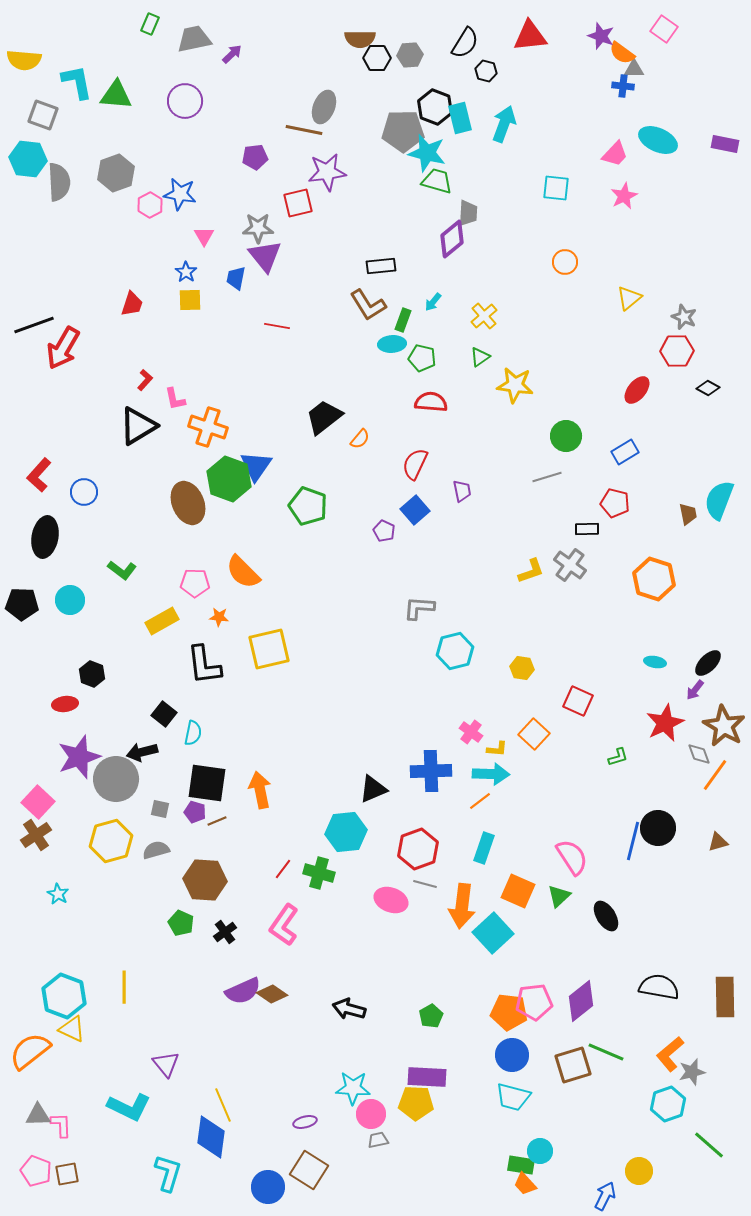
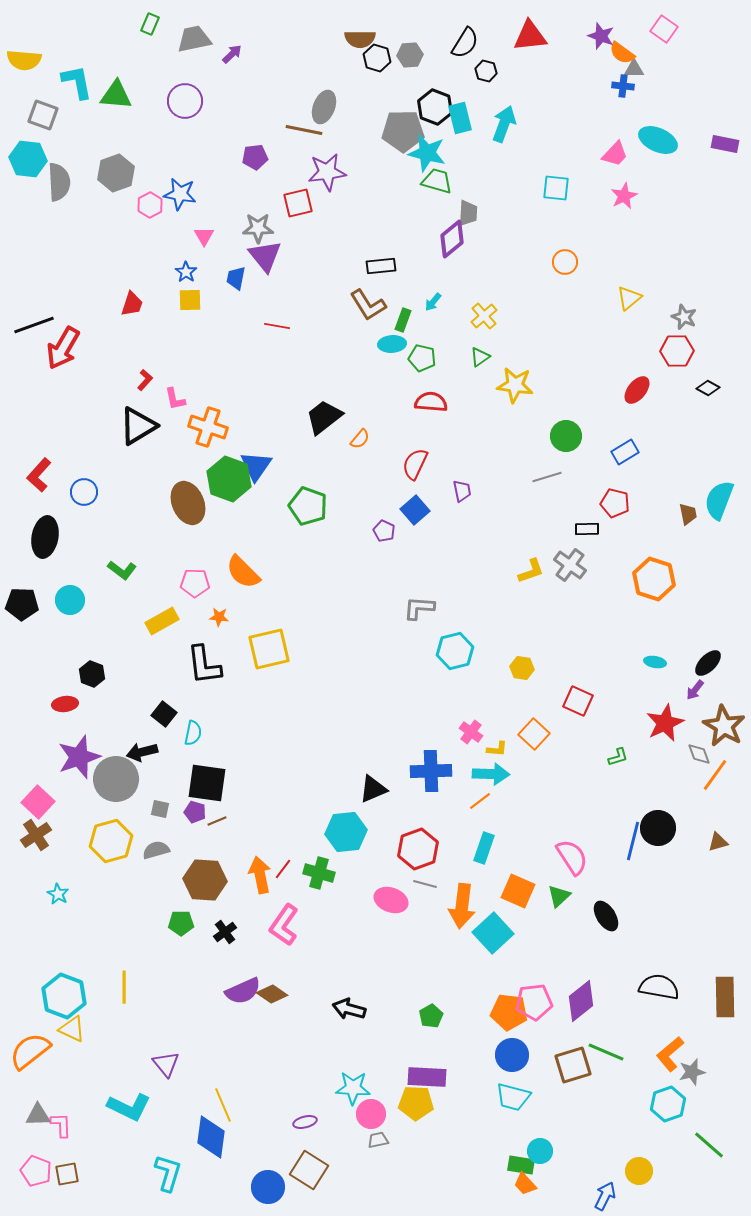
black hexagon at (377, 58): rotated 16 degrees clockwise
orange arrow at (260, 790): moved 85 px down
green pentagon at (181, 923): rotated 25 degrees counterclockwise
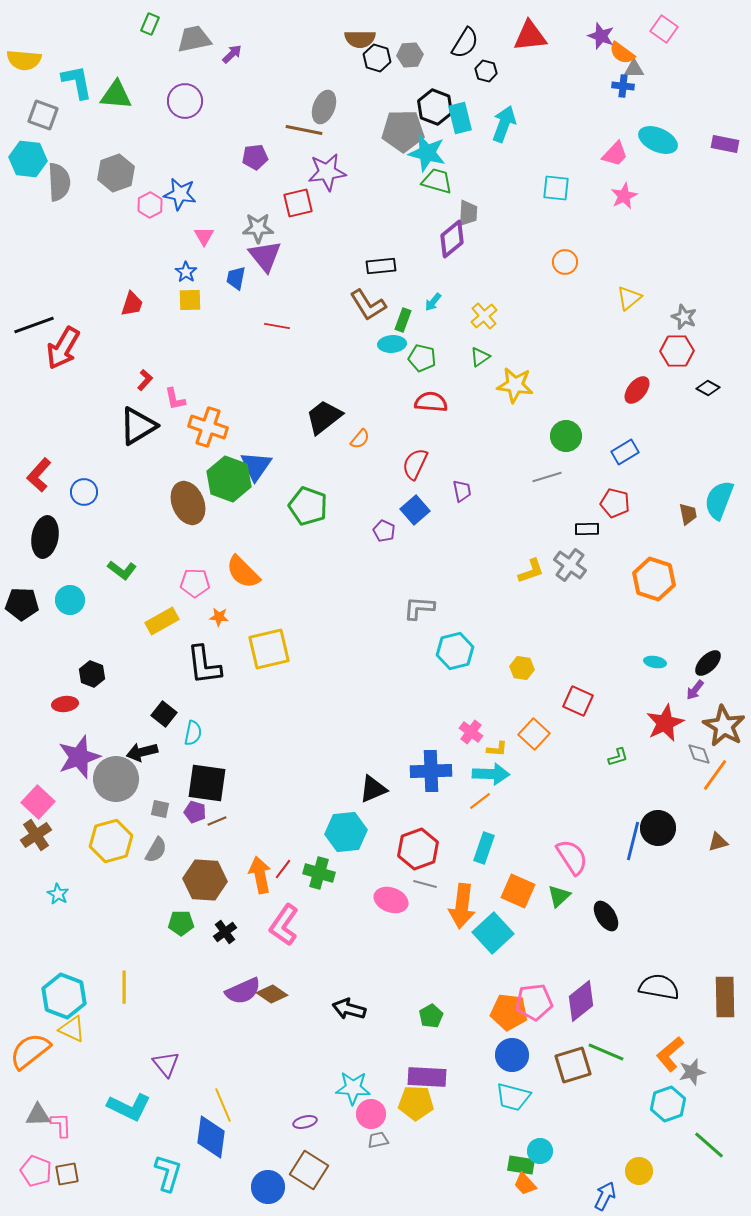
gray semicircle at (156, 850): rotated 136 degrees clockwise
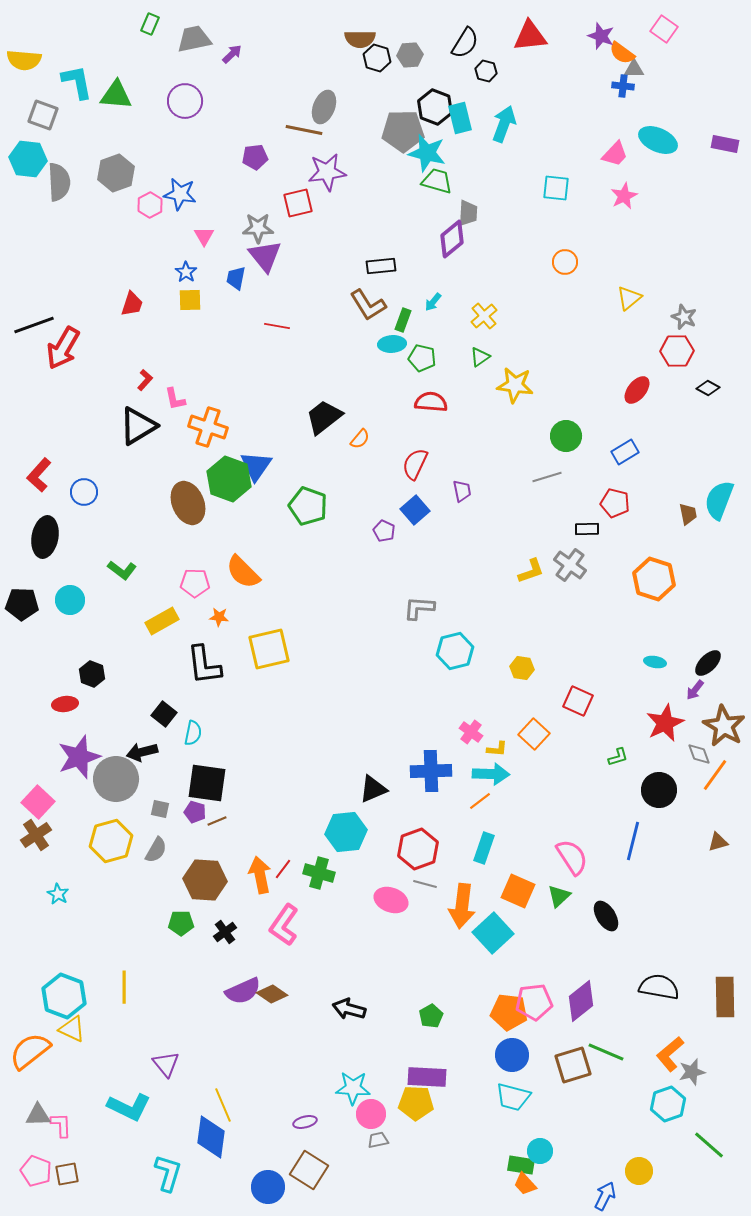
black circle at (658, 828): moved 1 px right, 38 px up
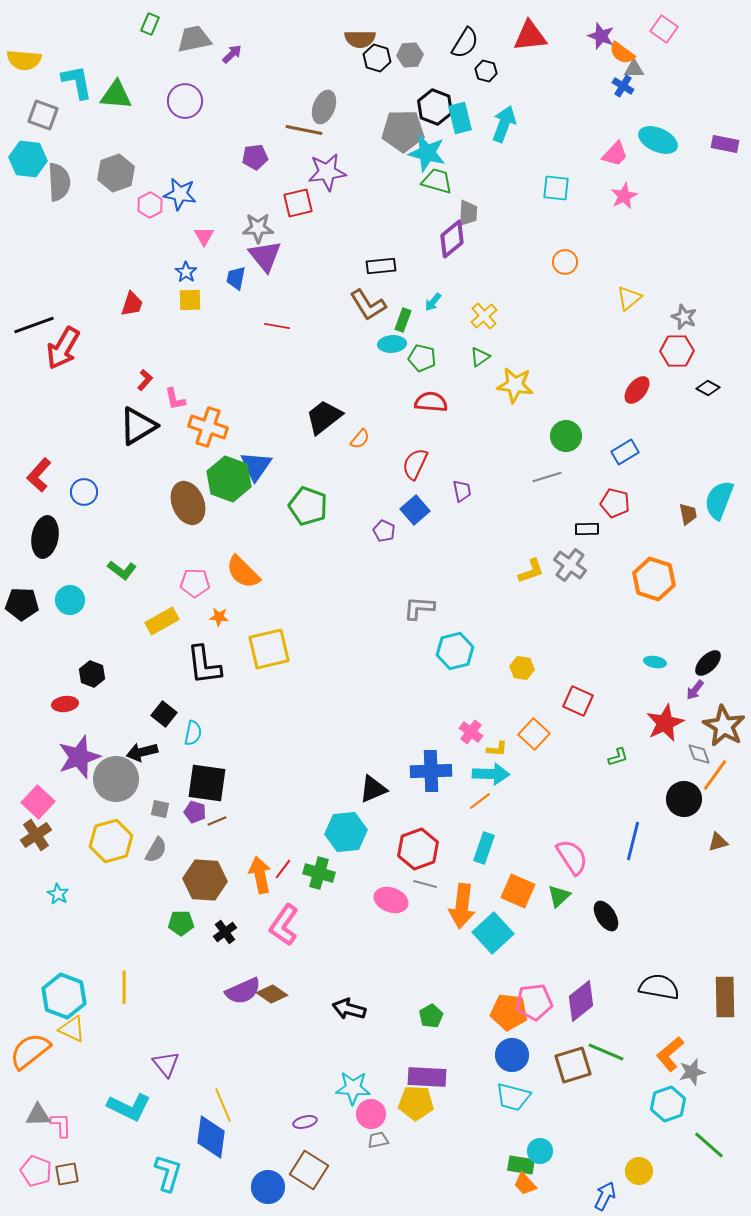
blue cross at (623, 86): rotated 25 degrees clockwise
black circle at (659, 790): moved 25 px right, 9 px down
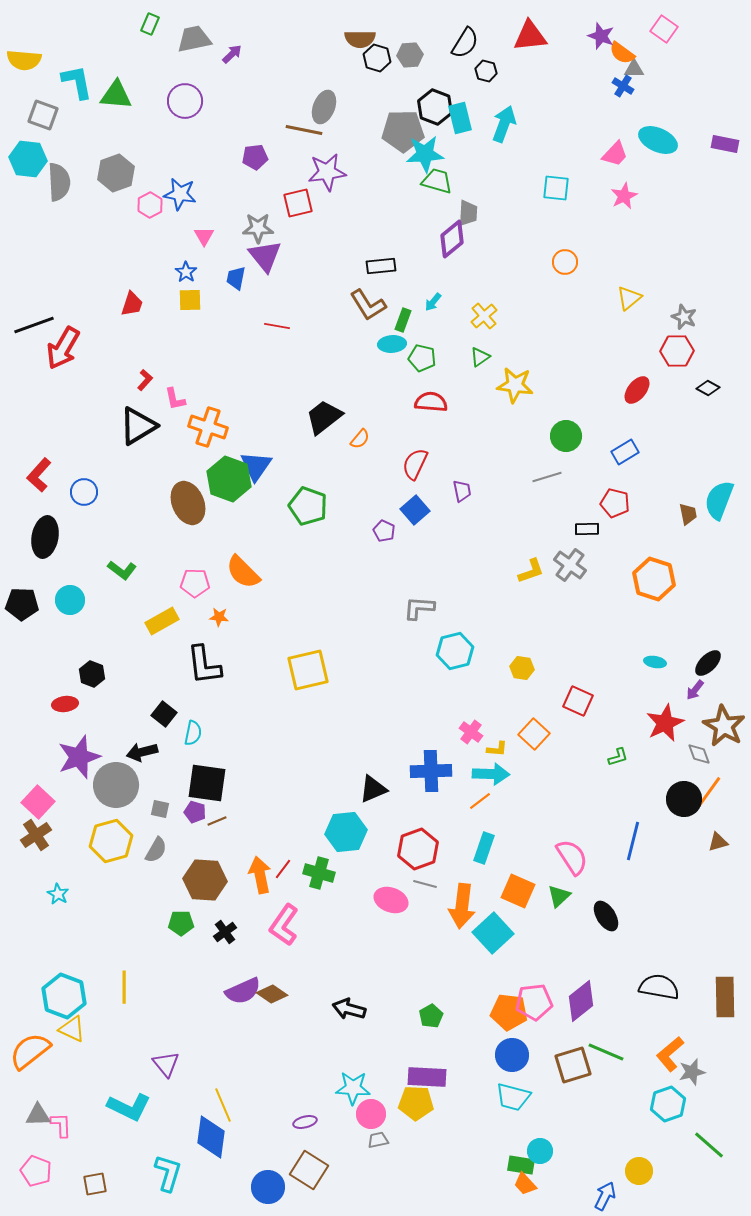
cyan star at (427, 153): moved 2 px left, 1 px down; rotated 18 degrees counterclockwise
yellow square at (269, 649): moved 39 px right, 21 px down
orange line at (715, 775): moved 6 px left, 17 px down
gray circle at (116, 779): moved 6 px down
brown square at (67, 1174): moved 28 px right, 10 px down
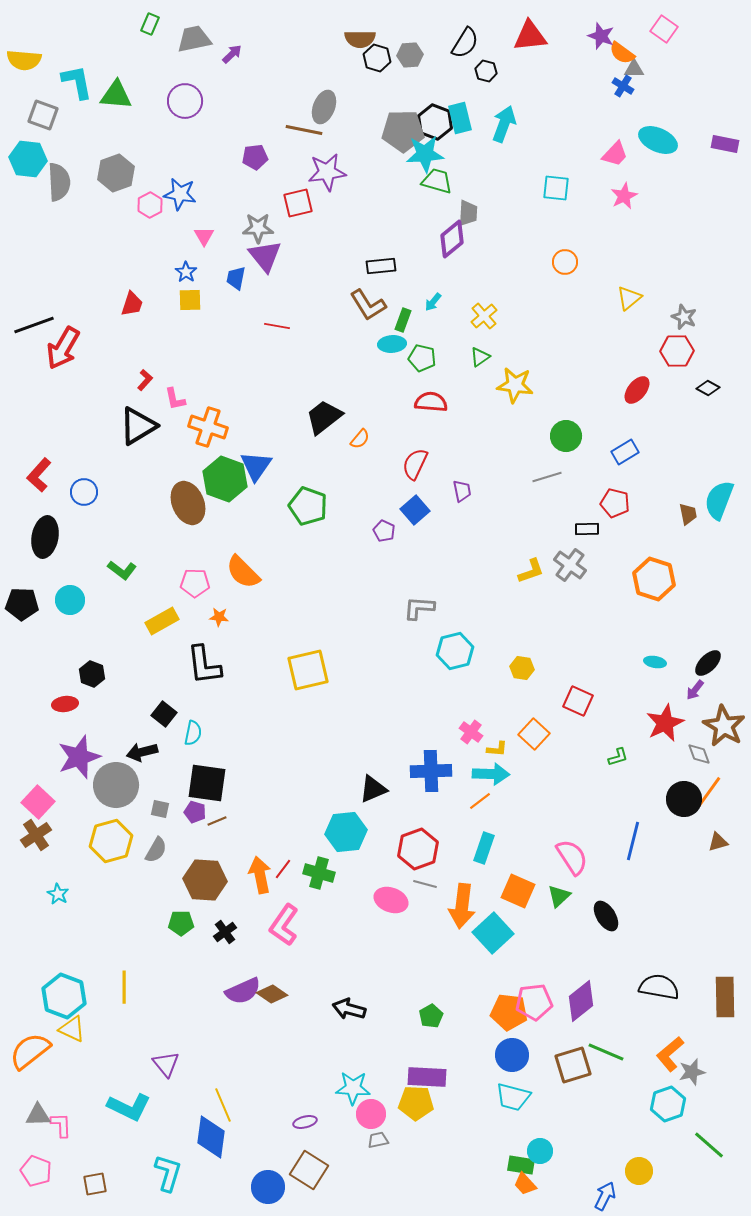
black hexagon at (435, 107): moved 15 px down
green hexagon at (229, 479): moved 4 px left
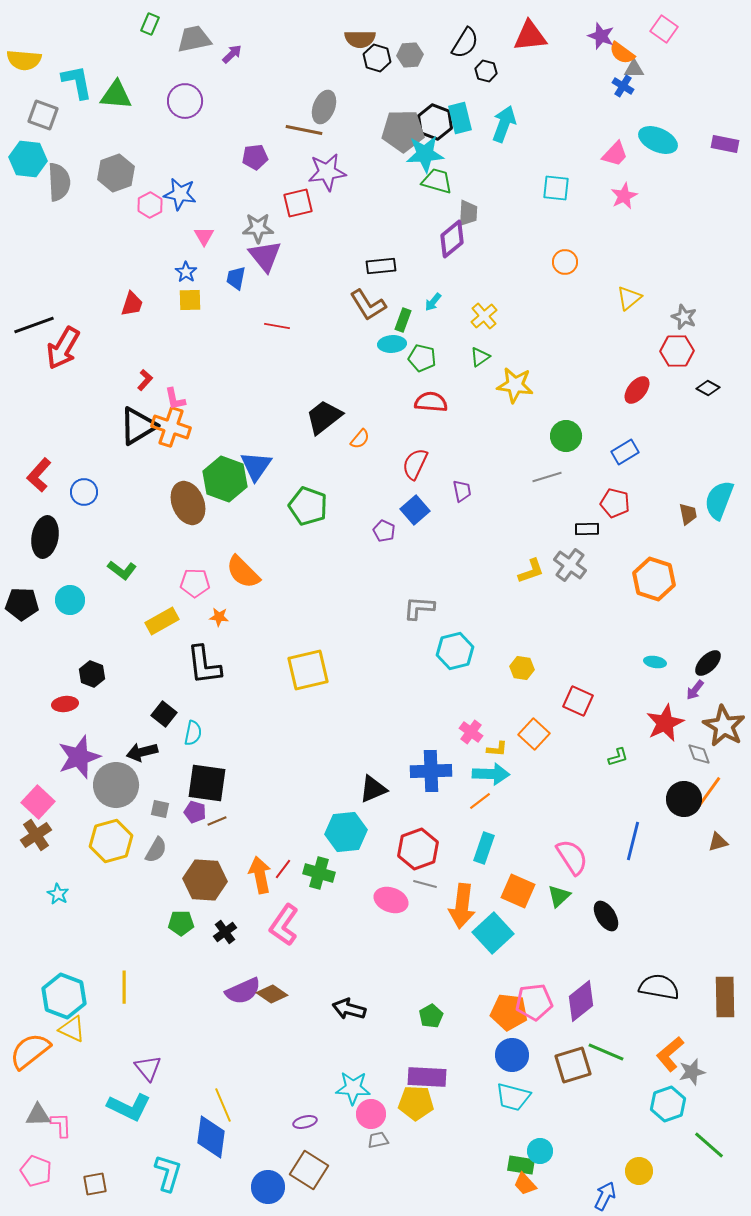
orange cross at (208, 427): moved 37 px left
purple triangle at (166, 1064): moved 18 px left, 4 px down
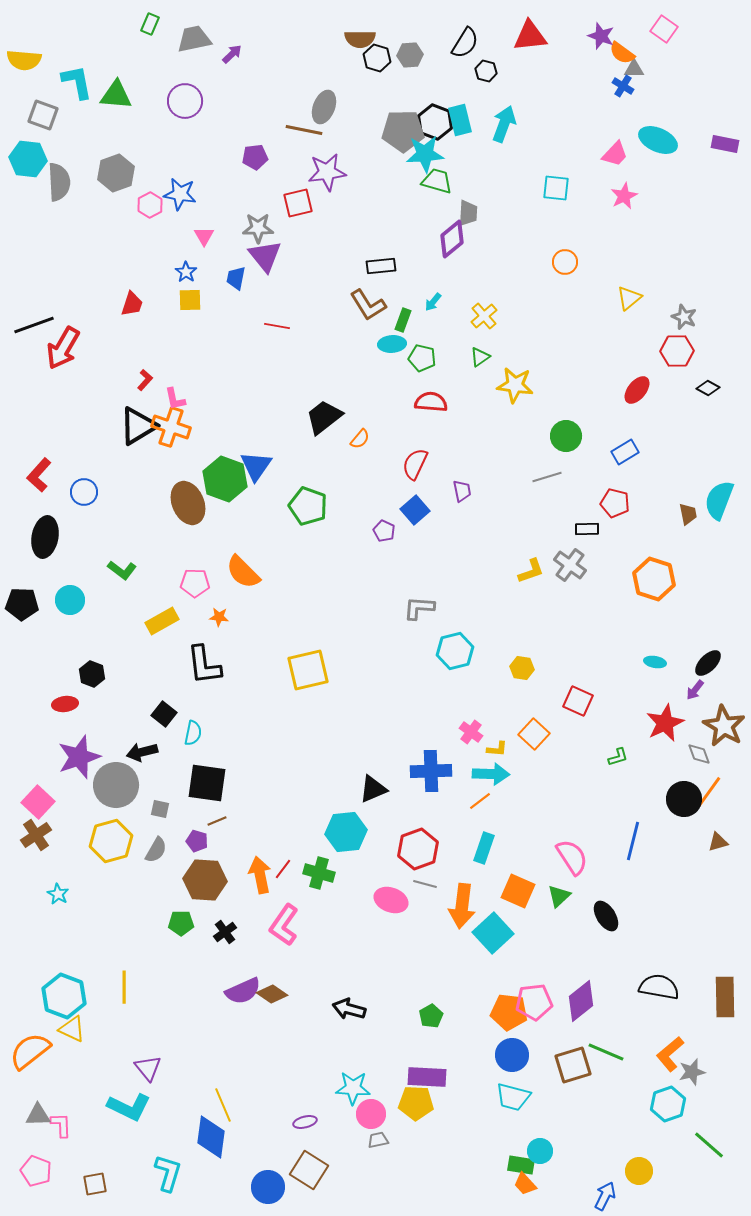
cyan rectangle at (460, 118): moved 2 px down
purple pentagon at (195, 812): moved 2 px right, 29 px down
